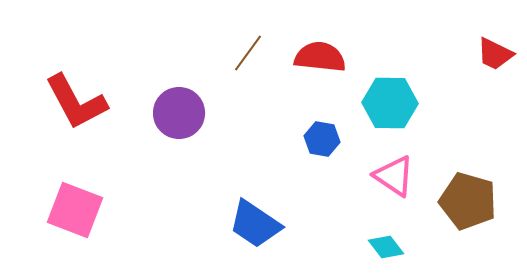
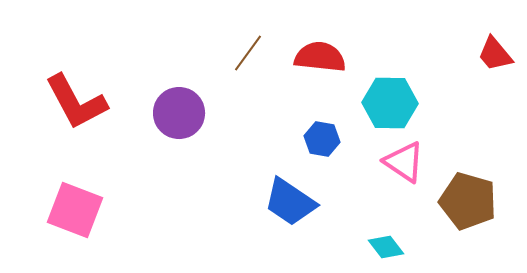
red trapezoid: rotated 24 degrees clockwise
pink triangle: moved 10 px right, 14 px up
blue trapezoid: moved 35 px right, 22 px up
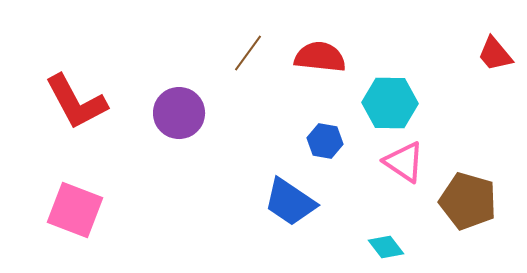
blue hexagon: moved 3 px right, 2 px down
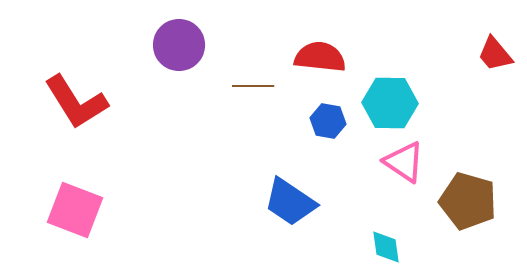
brown line: moved 5 px right, 33 px down; rotated 54 degrees clockwise
red L-shape: rotated 4 degrees counterclockwise
purple circle: moved 68 px up
blue hexagon: moved 3 px right, 20 px up
cyan diamond: rotated 30 degrees clockwise
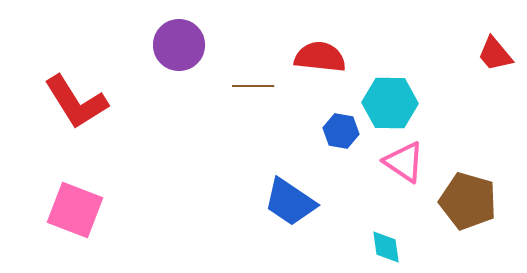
blue hexagon: moved 13 px right, 10 px down
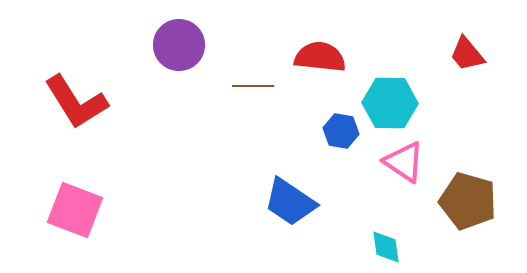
red trapezoid: moved 28 px left
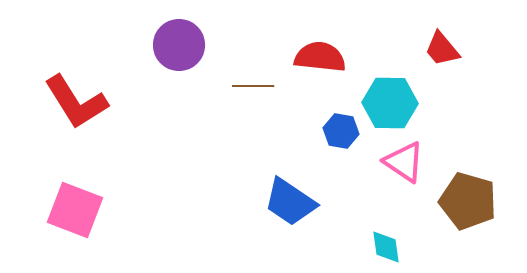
red trapezoid: moved 25 px left, 5 px up
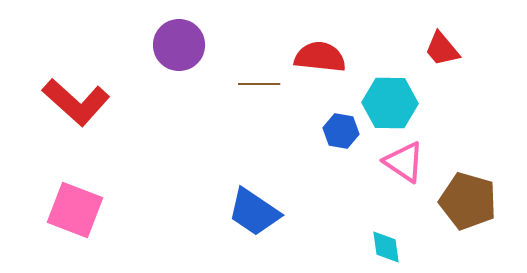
brown line: moved 6 px right, 2 px up
red L-shape: rotated 16 degrees counterclockwise
blue trapezoid: moved 36 px left, 10 px down
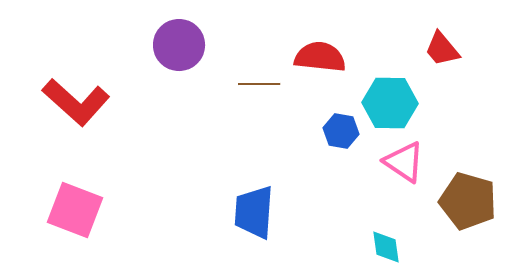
blue trapezoid: rotated 60 degrees clockwise
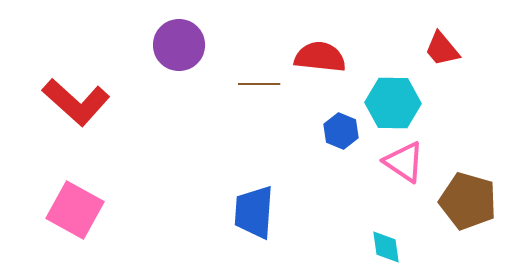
cyan hexagon: moved 3 px right
blue hexagon: rotated 12 degrees clockwise
pink square: rotated 8 degrees clockwise
